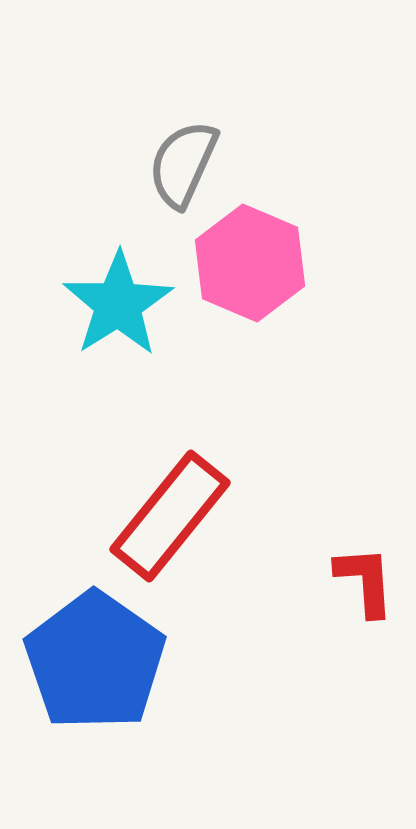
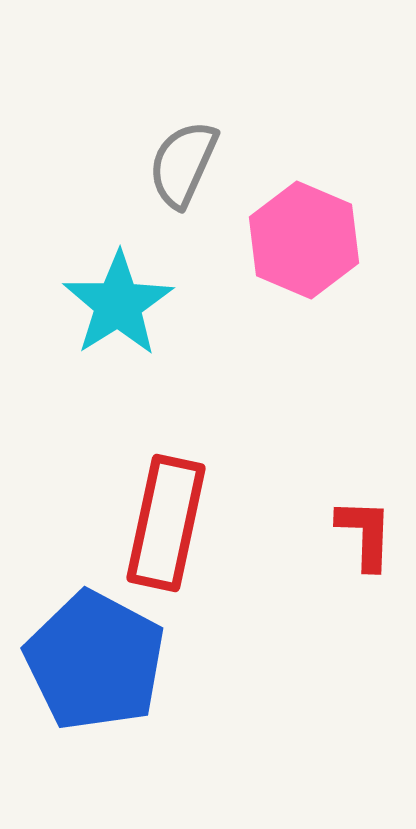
pink hexagon: moved 54 px right, 23 px up
red rectangle: moved 4 px left, 7 px down; rotated 27 degrees counterclockwise
red L-shape: moved 47 px up; rotated 6 degrees clockwise
blue pentagon: rotated 7 degrees counterclockwise
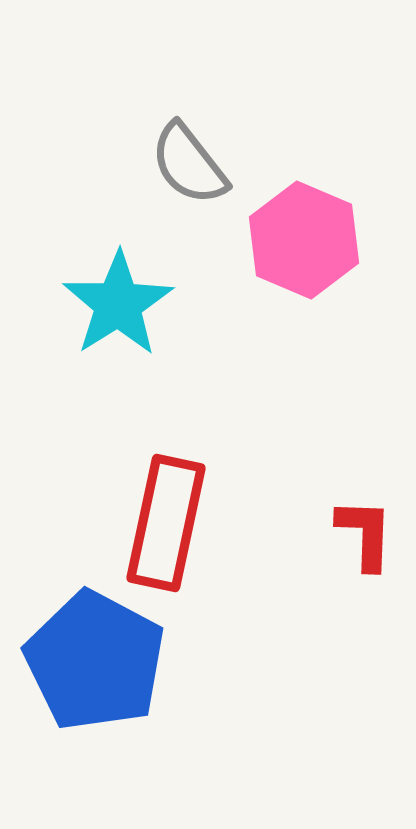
gray semicircle: moved 6 px right; rotated 62 degrees counterclockwise
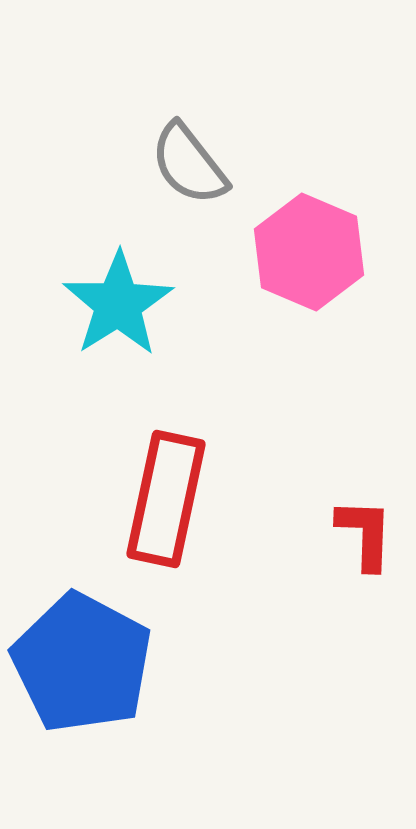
pink hexagon: moved 5 px right, 12 px down
red rectangle: moved 24 px up
blue pentagon: moved 13 px left, 2 px down
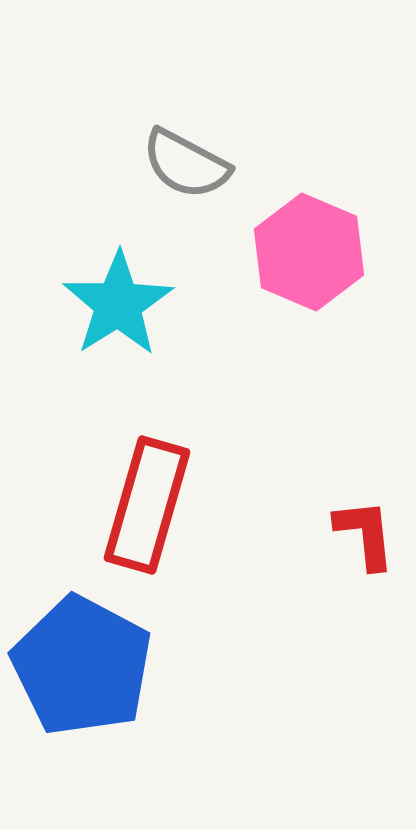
gray semicircle: moved 3 px left; rotated 24 degrees counterclockwise
red rectangle: moved 19 px left, 6 px down; rotated 4 degrees clockwise
red L-shape: rotated 8 degrees counterclockwise
blue pentagon: moved 3 px down
